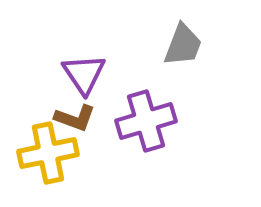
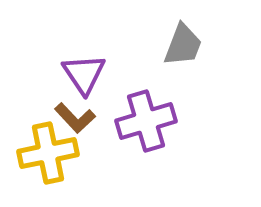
brown L-shape: rotated 27 degrees clockwise
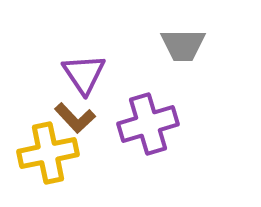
gray trapezoid: rotated 69 degrees clockwise
purple cross: moved 2 px right, 3 px down
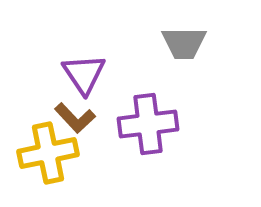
gray trapezoid: moved 1 px right, 2 px up
purple cross: rotated 10 degrees clockwise
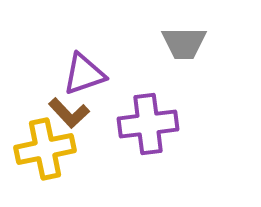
purple triangle: rotated 45 degrees clockwise
brown L-shape: moved 6 px left, 5 px up
yellow cross: moved 3 px left, 4 px up
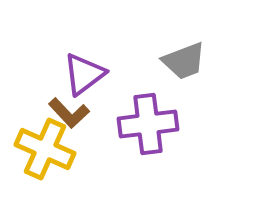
gray trapezoid: moved 18 px down; rotated 21 degrees counterclockwise
purple triangle: rotated 18 degrees counterclockwise
yellow cross: rotated 36 degrees clockwise
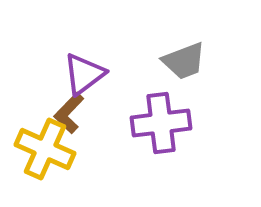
brown L-shape: rotated 87 degrees clockwise
purple cross: moved 13 px right, 1 px up
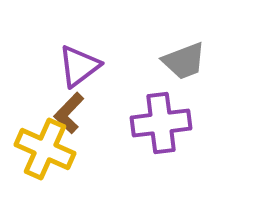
purple triangle: moved 5 px left, 8 px up
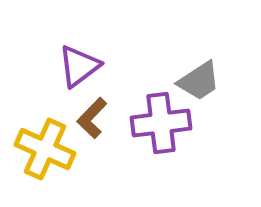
gray trapezoid: moved 15 px right, 20 px down; rotated 12 degrees counterclockwise
brown L-shape: moved 23 px right, 5 px down
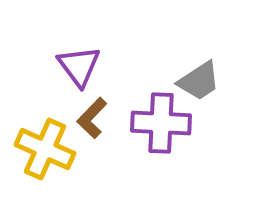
purple triangle: rotated 30 degrees counterclockwise
purple cross: rotated 10 degrees clockwise
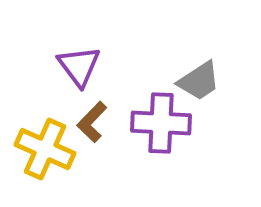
brown L-shape: moved 4 px down
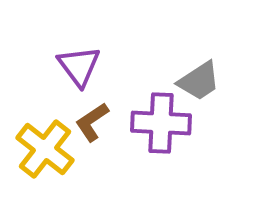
brown L-shape: rotated 12 degrees clockwise
yellow cross: rotated 14 degrees clockwise
